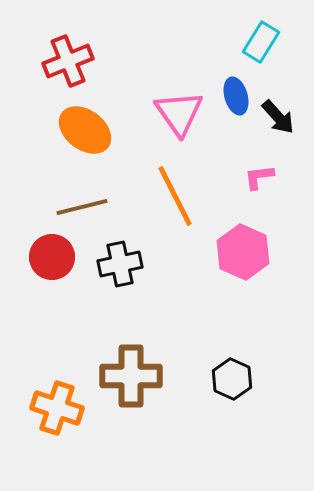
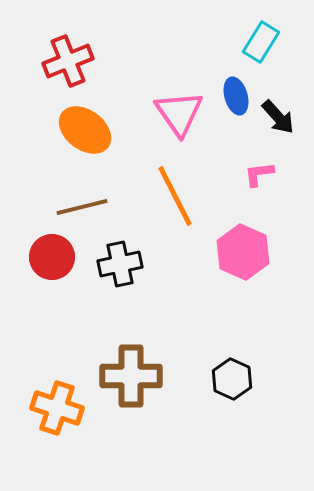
pink L-shape: moved 3 px up
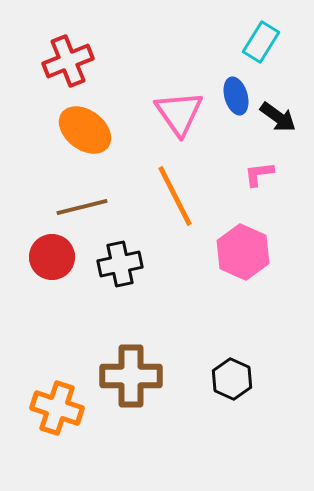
black arrow: rotated 12 degrees counterclockwise
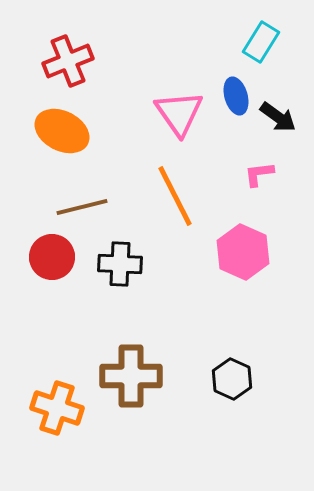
orange ellipse: moved 23 px left, 1 px down; rotated 10 degrees counterclockwise
black cross: rotated 15 degrees clockwise
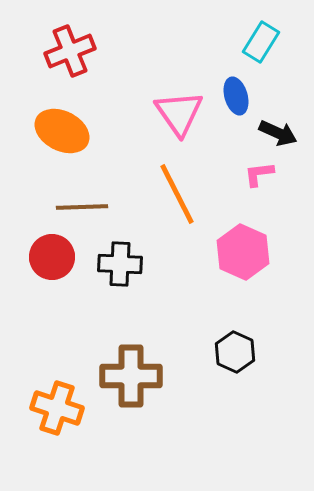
red cross: moved 2 px right, 10 px up
black arrow: moved 16 px down; rotated 12 degrees counterclockwise
orange line: moved 2 px right, 2 px up
brown line: rotated 12 degrees clockwise
black hexagon: moved 3 px right, 27 px up
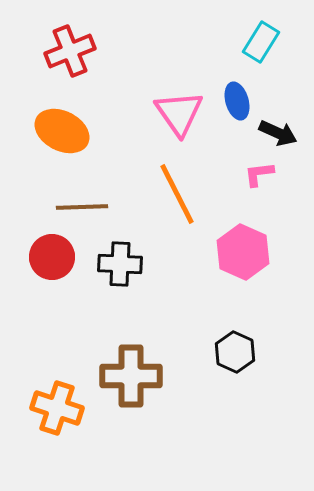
blue ellipse: moved 1 px right, 5 px down
